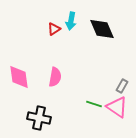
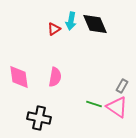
black diamond: moved 7 px left, 5 px up
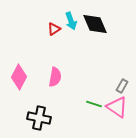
cyan arrow: rotated 30 degrees counterclockwise
pink diamond: rotated 35 degrees clockwise
